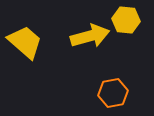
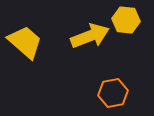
yellow arrow: rotated 6 degrees counterclockwise
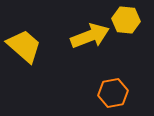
yellow trapezoid: moved 1 px left, 4 px down
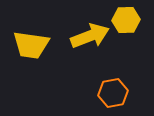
yellow hexagon: rotated 8 degrees counterclockwise
yellow trapezoid: moved 7 px right, 1 px up; rotated 147 degrees clockwise
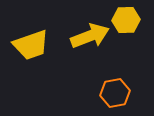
yellow trapezoid: rotated 27 degrees counterclockwise
orange hexagon: moved 2 px right
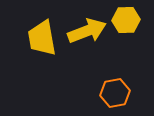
yellow arrow: moved 3 px left, 5 px up
yellow trapezoid: moved 11 px right, 7 px up; rotated 99 degrees clockwise
